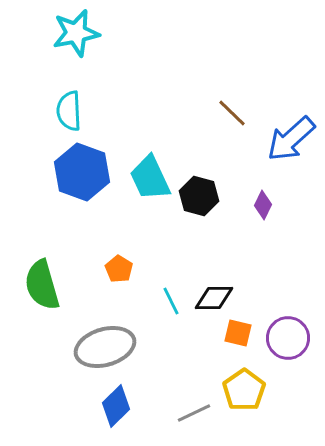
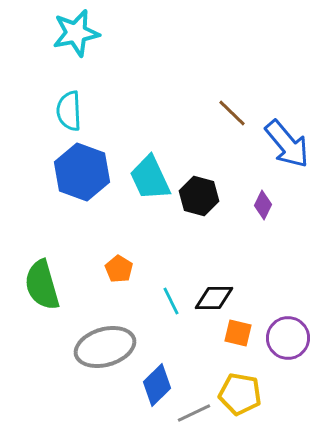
blue arrow: moved 4 px left, 5 px down; rotated 88 degrees counterclockwise
yellow pentagon: moved 4 px left, 4 px down; rotated 27 degrees counterclockwise
blue diamond: moved 41 px right, 21 px up
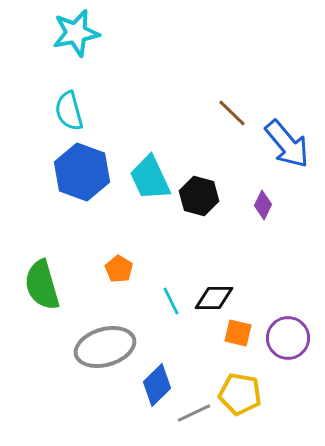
cyan semicircle: rotated 12 degrees counterclockwise
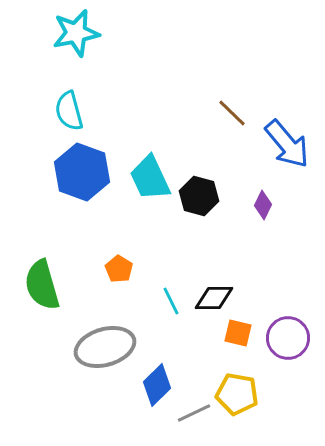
yellow pentagon: moved 3 px left
